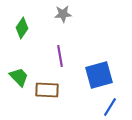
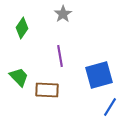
gray star: rotated 30 degrees counterclockwise
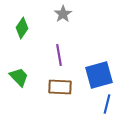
purple line: moved 1 px left, 1 px up
brown rectangle: moved 13 px right, 3 px up
blue line: moved 3 px left, 3 px up; rotated 18 degrees counterclockwise
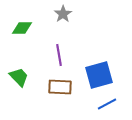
green diamond: rotated 55 degrees clockwise
blue line: rotated 48 degrees clockwise
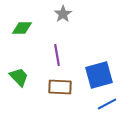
purple line: moved 2 px left
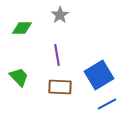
gray star: moved 3 px left, 1 px down
blue square: rotated 16 degrees counterclockwise
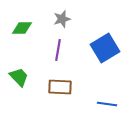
gray star: moved 2 px right, 4 px down; rotated 18 degrees clockwise
purple line: moved 1 px right, 5 px up; rotated 20 degrees clockwise
blue square: moved 6 px right, 27 px up
blue line: rotated 36 degrees clockwise
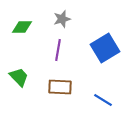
green diamond: moved 1 px up
blue line: moved 4 px left, 4 px up; rotated 24 degrees clockwise
